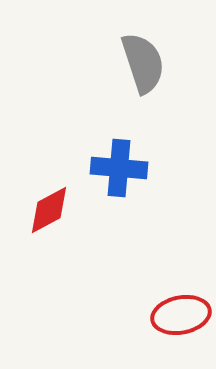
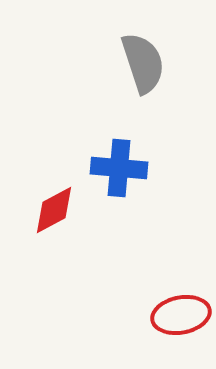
red diamond: moved 5 px right
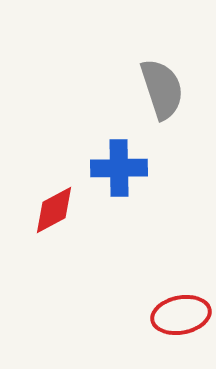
gray semicircle: moved 19 px right, 26 px down
blue cross: rotated 6 degrees counterclockwise
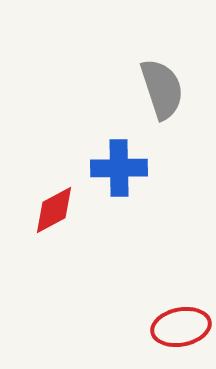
red ellipse: moved 12 px down
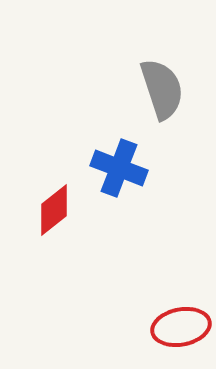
blue cross: rotated 22 degrees clockwise
red diamond: rotated 10 degrees counterclockwise
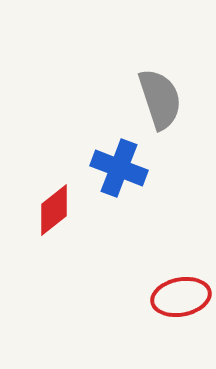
gray semicircle: moved 2 px left, 10 px down
red ellipse: moved 30 px up
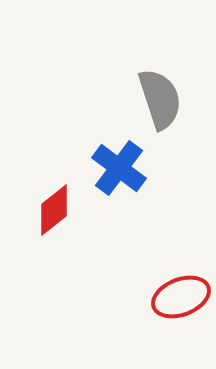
blue cross: rotated 16 degrees clockwise
red ellipse: rotated 10 degrees counterclockwise
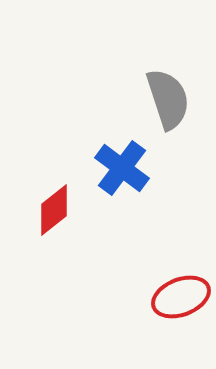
gray semicircle: moved 8 px right
blue cross: moved 3 px right
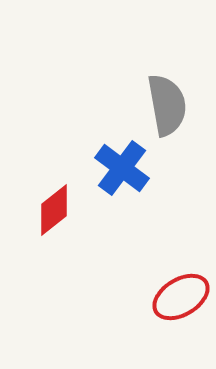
gray semicircle: moved 1 px left, 6 px down; rotated 8 degrees clockwise
red ellipse: rotated 10 degrees counterclockwise
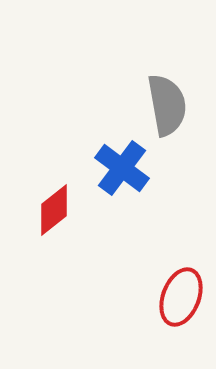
red ellipse: rotated 38 degrees counterclockwise
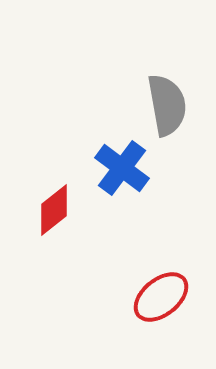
red ellipse: moved 20 px left; rotated 30 degrees clockwise
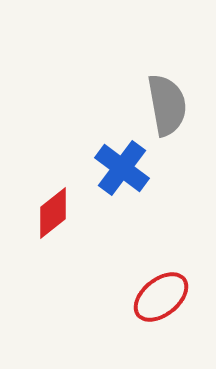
red diamond: moved 1 px left, 3 px down
